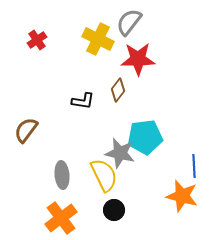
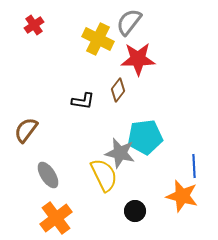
red cross: moved 3 px left, 15 px up
gray ellipse: moved 14 px left; rotated 28 degrees counterclockwise
black circle: moved 21 px right, 1 px down
orange cross: moved 5 px left
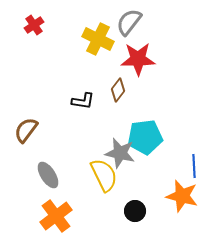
orange cross: moved 2 px up
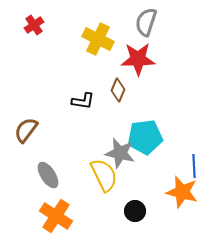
gray semicircle: moved 17 px right; rotated 20 degrees counterclockwise
brown diamond: rotated 15 degrees counterclockwise
orange star: moved 4 px up
orange cross: rotated 20 degrees counterclockwise
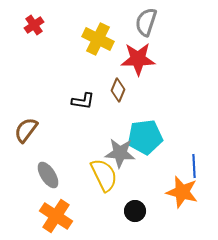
gray star: rotated 8 degrees counterclockwise
